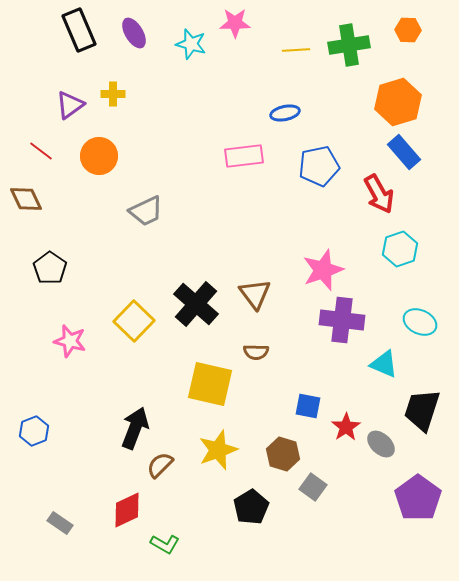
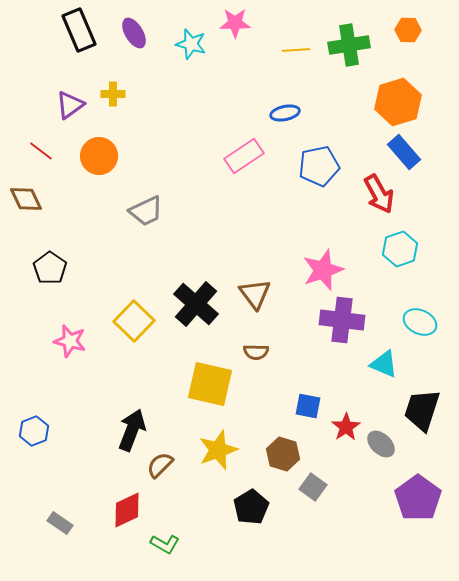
pink rectangle at (244, 156): rotated 27 degrees counterclockwise
black arrow at (135, 428): moved 3 px left, 2 px down
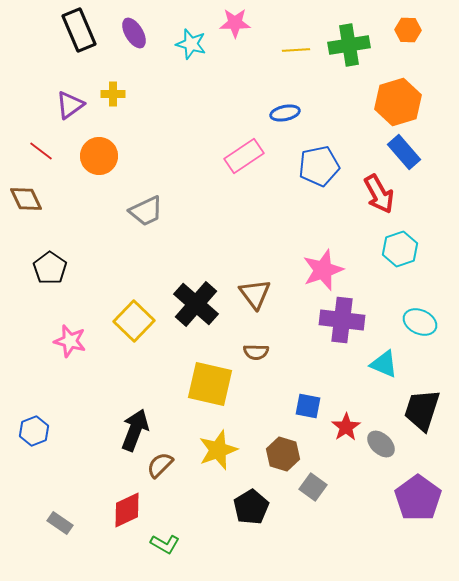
black arrow at (132, 430): moved 3 px right
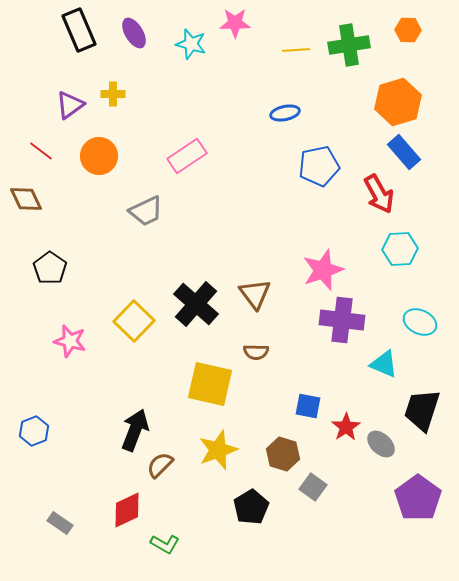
pink rectangle at (244, 156): moved 57 px left
cyan hexagon at (400, 249): rotated 16 degrees clockwise
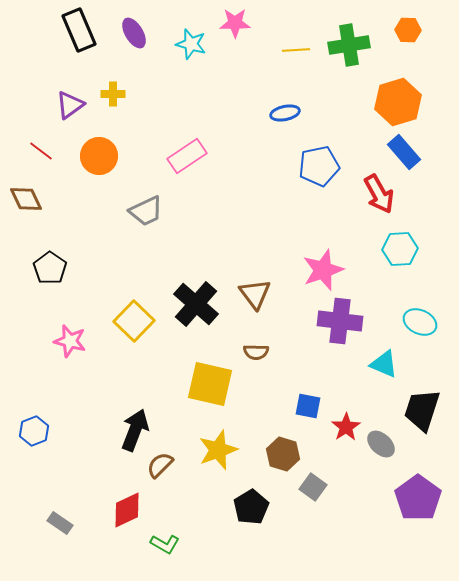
purple cross at (342, 320): moved 2 px left, 1 px down
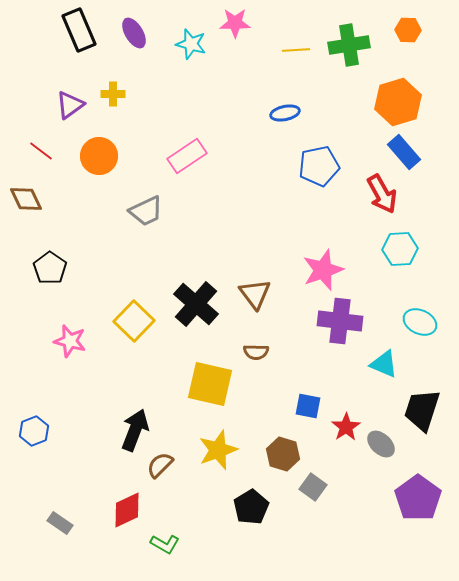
red arrow at (379, 194): moved 3 px right
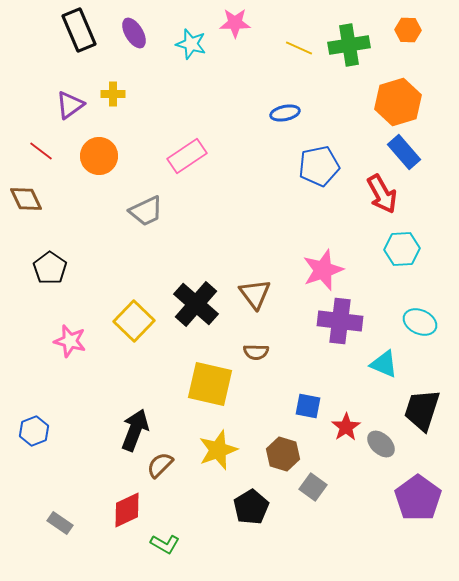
yellow line at (296, 50): moved 3 px right, 2 px up; rotated 28 degrees clockwise
cyan hexagon at (400, 249): moved 2 px right
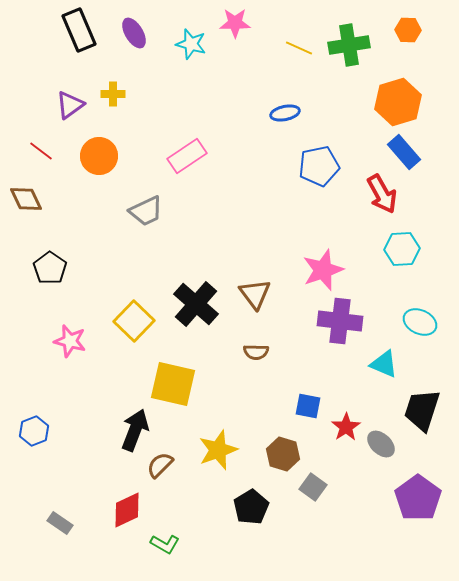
yellow square at (210, 384): moved 37 px left
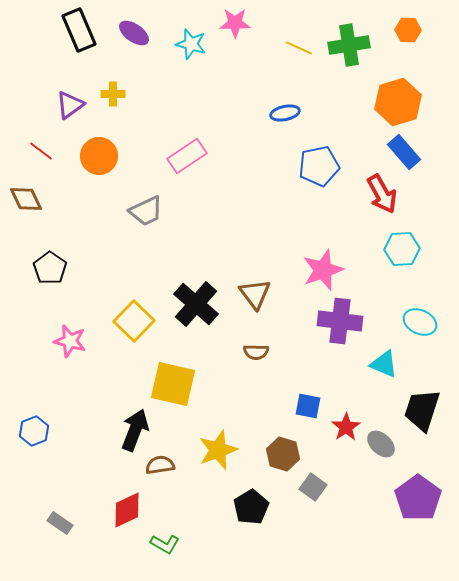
purple ellipse at (134, 33): rotated 24 degrees counterclockwise
brown semicircle at (160, 465): rotated 36 degrees clockwise
